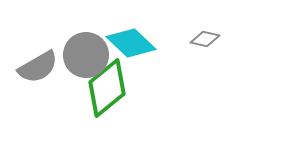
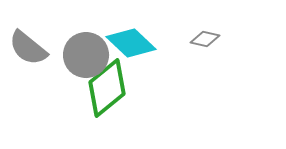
gray semicircle: moved 10 px left, 19 px up; rotated 69 degrees clockwise
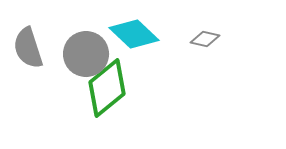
cyan diamond: moved 3 px right, 9 px up
gray semicircle: rotated 33 degrees clockwise
gray circle: moved 1 px up
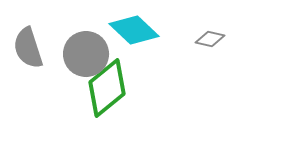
cyan diamond: moved 4 px up
gray diamond: moved 5 px right
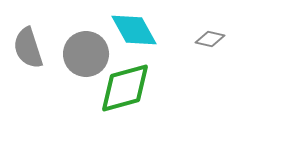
cyan diamond: rotated 18 degrees clockwise
green diamond: moved 18 px right; rotated 24 degrees clockwise
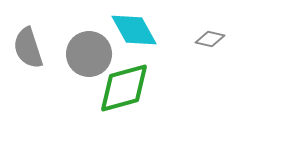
gray circle: moved 3 px right
green diamond: moved 1 px left
